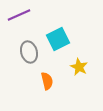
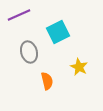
cyan square: moved 7 px up
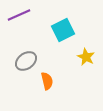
cyan square: moved 5 px right, 2 px up
gray ellipse: moved 3 px left, 9 px down; rotated 70 degrees clockwise
yellow star: moved 7 px right, 10 px up
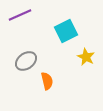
purple line: moved 1 px right
cyan square: moved 3 px right, 1 px down
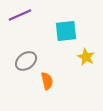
cyan square: rotated 20 degrees clockwise
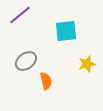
purple line: rotated 15 degrees counterclockwise
yellow star: moved 1 px right, 7 px down; rotated 30 degrees clockwise
orange semicircle: moved 1 px left
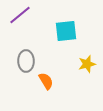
gray ellipse: rotated 55 degrees counterclockwise
orange semicircle: rotated 18 degrees counterclockwise
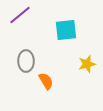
cyan square: moved 1 px up
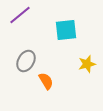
gray ellipse: rotated 30 degrees clockwise
